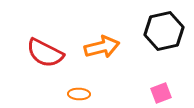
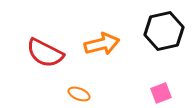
orange arrow: moved 3 px up
orange ellipse: rotated 20 degrees clockwise
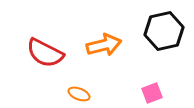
orange arrow: moved 2 px right, 1 px down
pink square: moved 9 px left
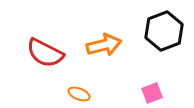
black hexagon: rotated 9 degrees counterclockwise
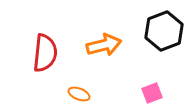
red semicircle: rotated 111 degrees counterclockwise
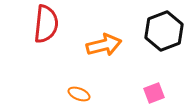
red semicircle: moved 1 px right, 29 px up
pink square: moved 2 px right
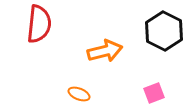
red semicircle: moved 7 px left
black hexagon: rotated 12 degrees counterclockwise
orange arrow: moved 1 px right, 6 px down
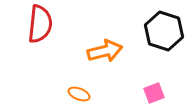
red semicircle: moved 1 px right
black hexagon: rotated 9 degrees counterclockwise
